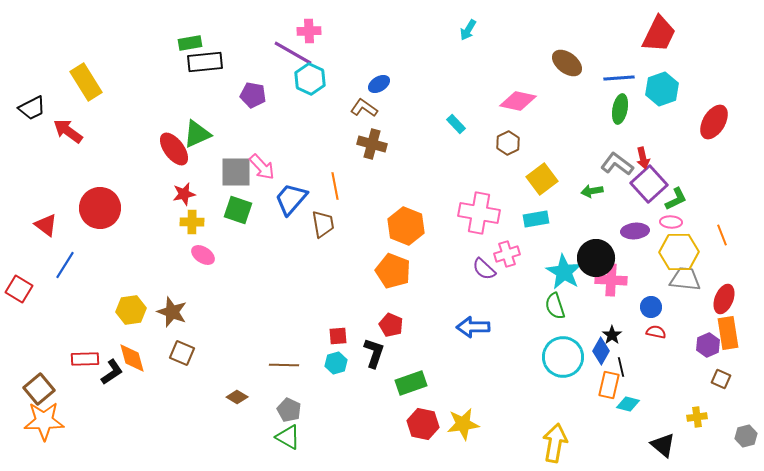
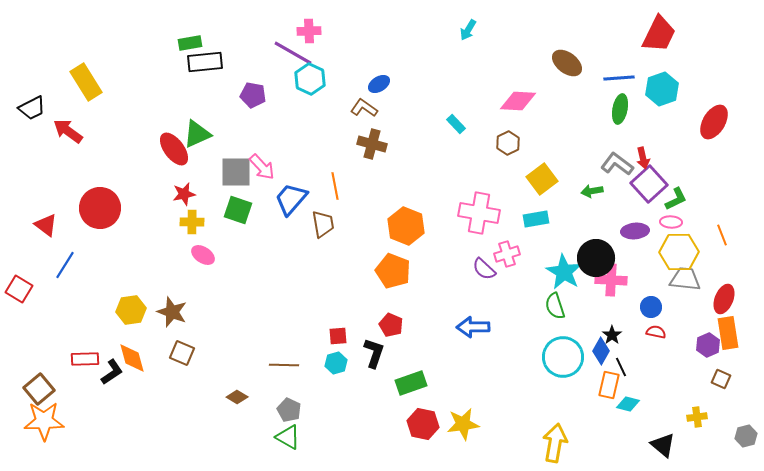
pink diamond at (518, 101): rotated 9 degrees counterclockwise
black line at (621, 367): rotated 12 degrees counterclockwise
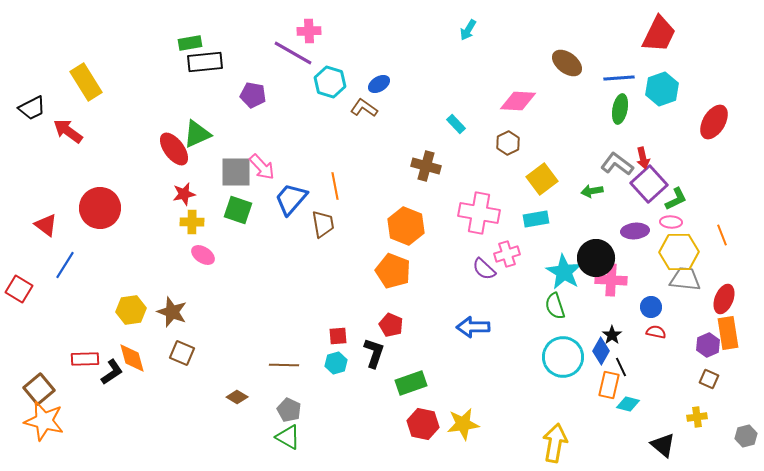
cyan hexagon at (310, 79): moved 20 px right, 3 px down; rotated 8 degrees counterclockwise
brown cross at (372, 144): moved 54 px right, 22 px down
brown square at (721, 379): moved 12 px left
orange star at (44, 421): rotated 15 degrees clockwise
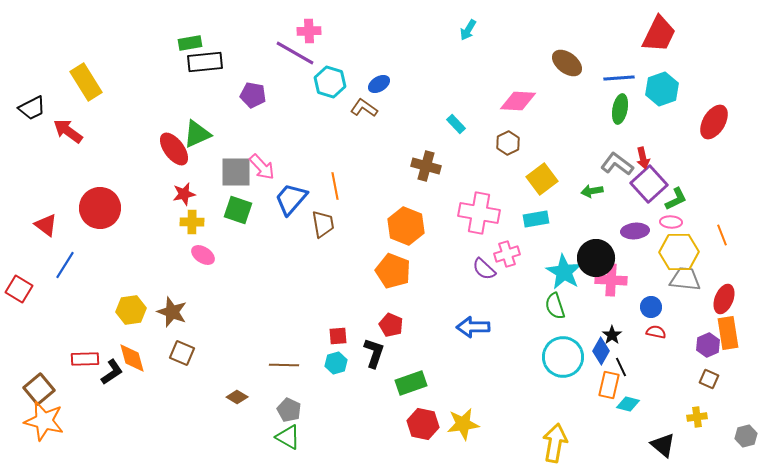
purple line at (293, 53): moved 2 px right
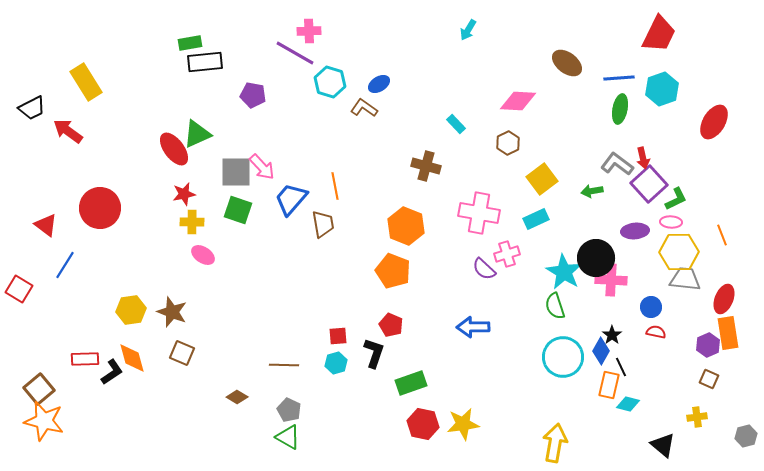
cyan rectangle at (536, 219): rotated 15 degrees counterclockwise
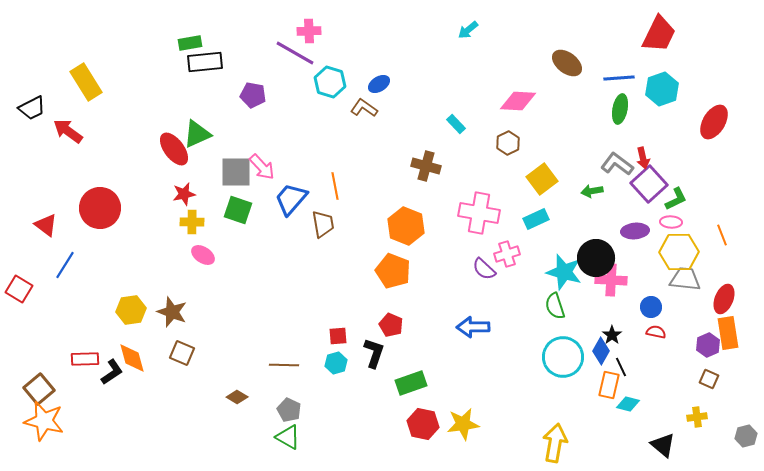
cyan arrow at (468, 30): rotated 20 degrees clockwise
cyan star at (564, 272): rotated 15 degrees counterclockwise
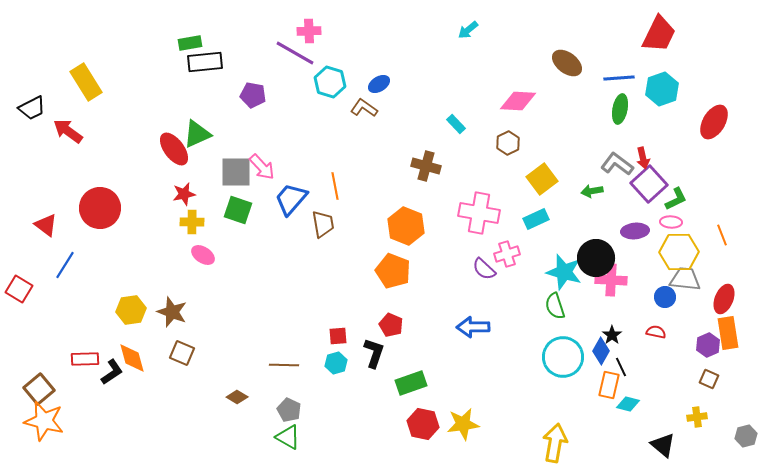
blue circle at (651, 307): moved 14 px right, 10 px up
